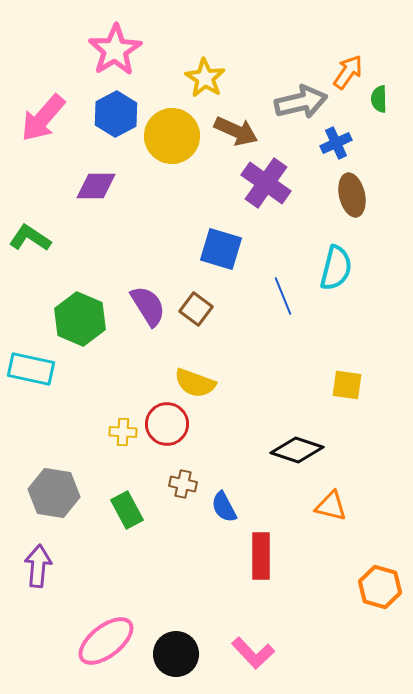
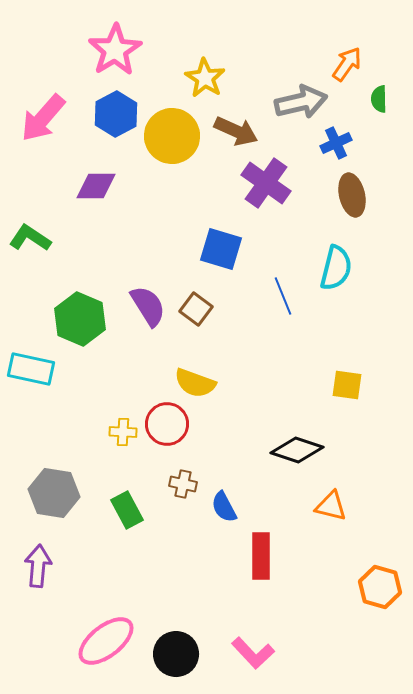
orange arrow: moved 1 px left, 8 px up
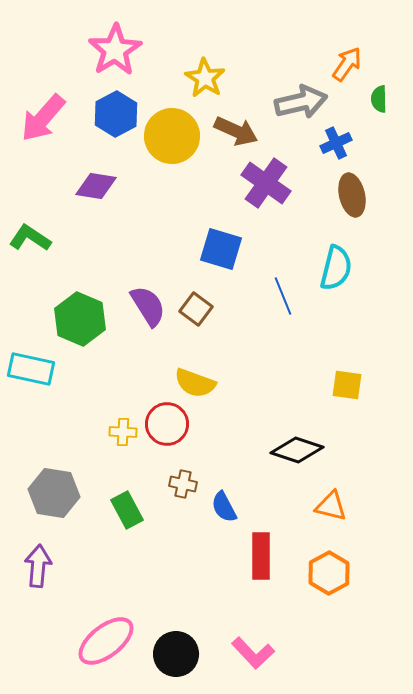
purple diamond: rotated 9 degrees clockwise
orange hexagon: moved 51 px left, 14 px up; rotated 15 degrees clockwise
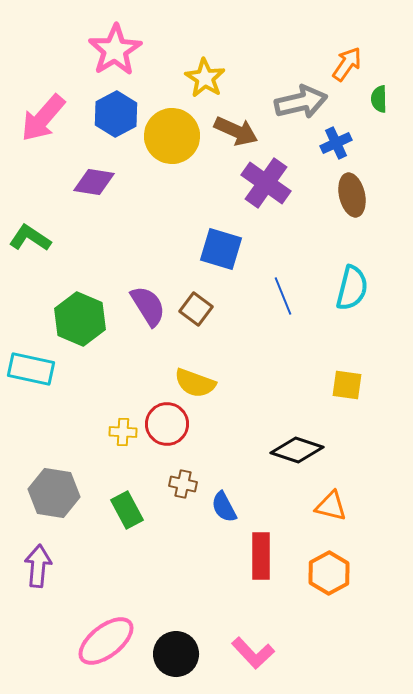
purple diamond: moved 2 px left, 4 px up
cyan semicircle: moved 16 px right, 20 px down
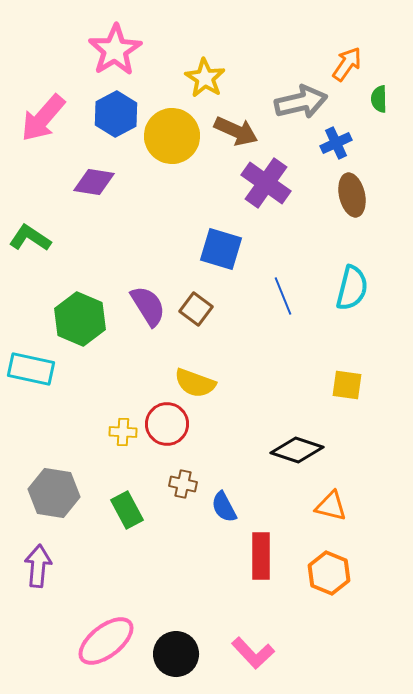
orange hexagon: rotated 9 degrees counterclockwise
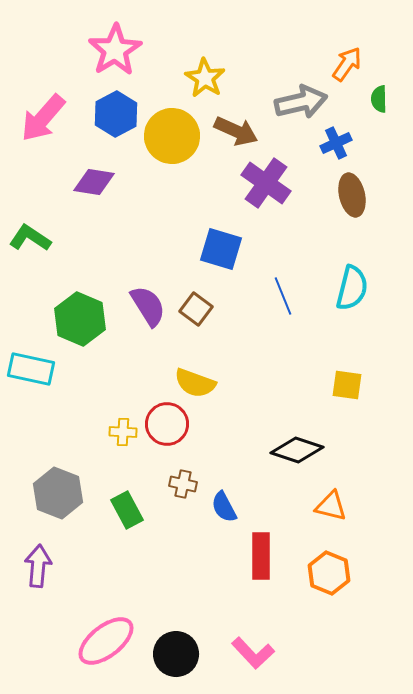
gray hexagon: moved 4 px right; rotated 12 degrees clockwise
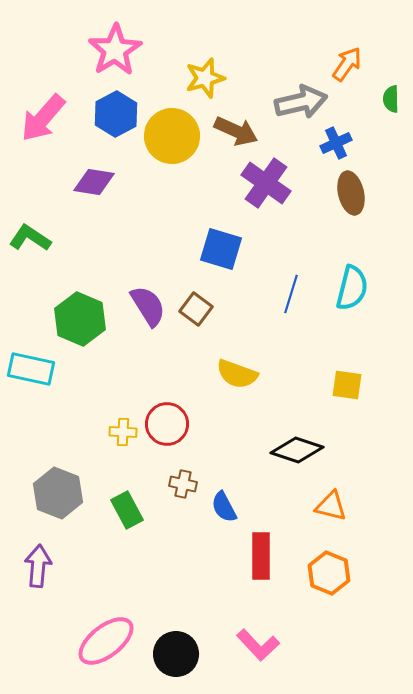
yellow star: rotated 24 degrees clockwise
green semicircle: moved 12 px right
brown ellipse: moved 1 px left, 2 px up
blue line: moved 8 px right, 2 px up; rotated 39 degrees clockwise
yellow semicircle: moved 42 px right, 9 px up
pink L-shape: moved 5 px right, 8 px up
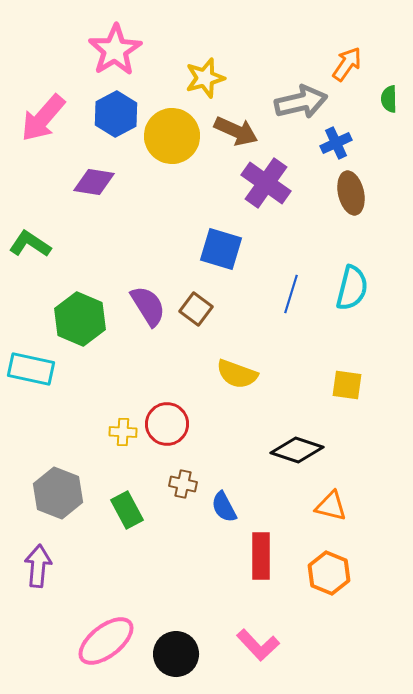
green semicircle: moved 2 px left
green L-shape: moved 6 px down
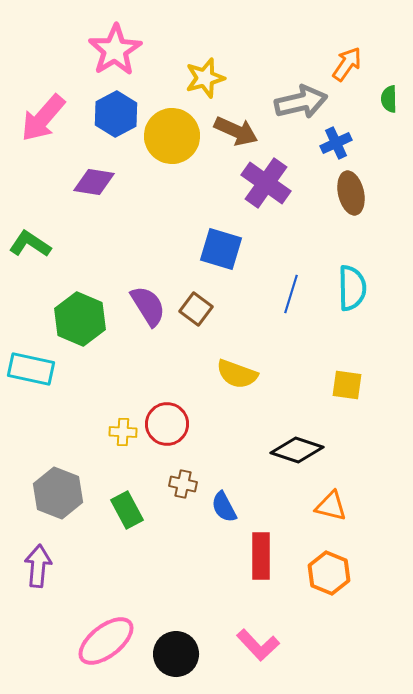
cyan semicircle: rotated 15 degrees counterclockwise
